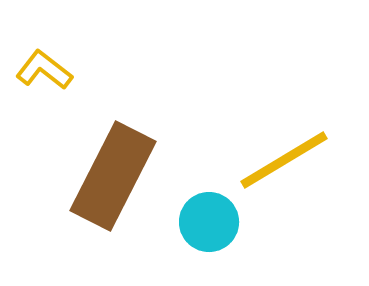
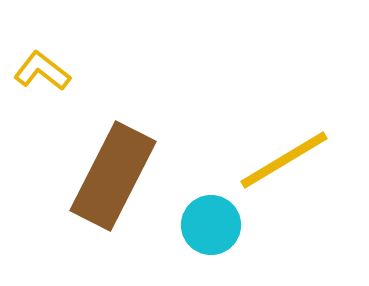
yellow L-shape: moved 2 px left, 1 px down
cyan circle: moved 2 px right, 3 px down
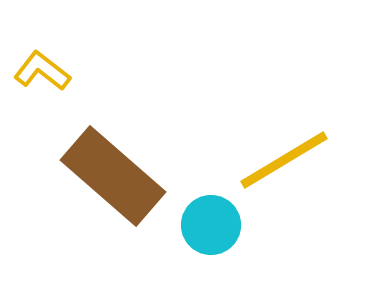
brown rectangle: rotated 76 degrees counterclockwise
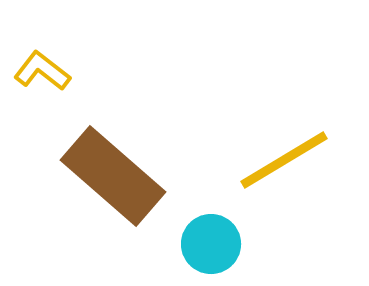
cyan circle: moved 19 px down
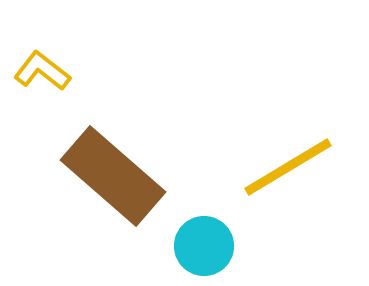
yellow line: moved 4 px right, 7 px down
cyan circle: moved 7 px left, 2 px down
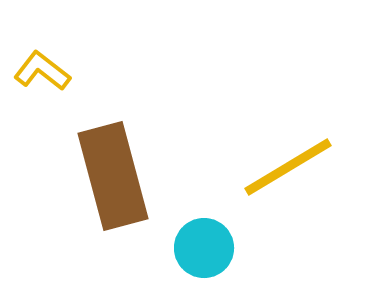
brown rectangle: rotated 34 degrees clockwise
cyan circle: moved 2 px down
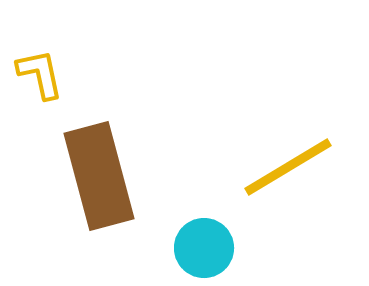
yellow L-shape: moved 2 px left, 3 px down; rotated 40 degrees clockwise
brown rectangle: moved 14 px left
